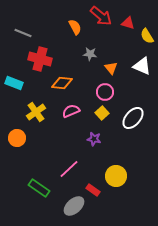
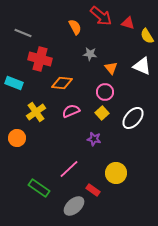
yellow circle: moved 3 px up
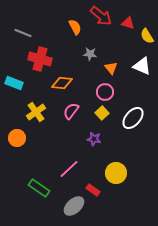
pink semicircle: rotated 30 degrees counterclockwise
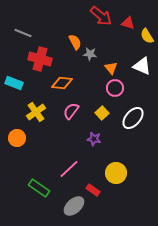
orange semicircle: moved 15 px down
pink circle: moved 10 px right, 4 px up
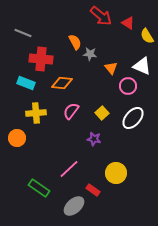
red triangle: rotated 16 degrees clockwise
red cross: moved 1 px right; rotated 10 degrees counterclockwise
cyan rectangle: moved 12 px right
pink circle: moved 13 px right, 2 px up
yellow cross: moved 1 px down; rotated 30 degrees clockwise
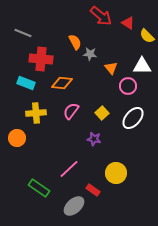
yellow semicircle: rotated 14 degrees counterclockwise
white triangle: rotated 24 degrees counterclockwise
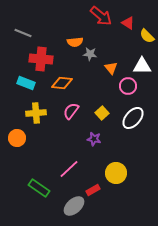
orange semicircle: rotated 112 degrees clockwise
red rectangle: rotated 64 degrees counterclockwise
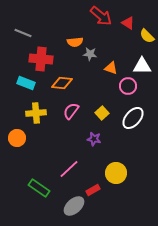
orange triangle: rotated 32 degrees counterclockwise
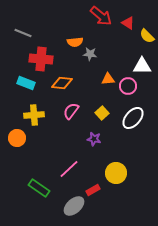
orange triangle: moved 3 px left, 11 px down; rotated 24 degrees counterclockwise
yellow cross: moved 2 px left, 2 px down
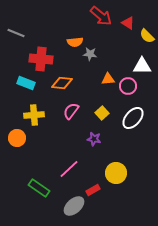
gray line: moved 7 px left
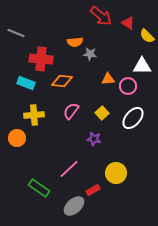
orange diamond: moved 2 px up
